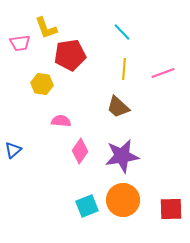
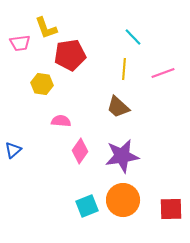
cyan line: moved 11 px right, 5 px down
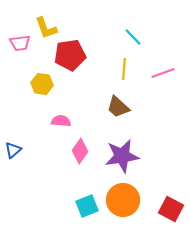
red square: rotated 30 degrees clockwise
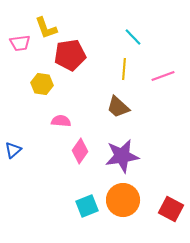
pink line: moved 3 px down
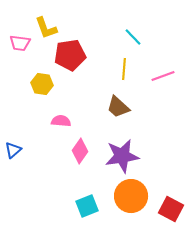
pink trapezoid: rotated 15 degrees clockwise
orange circle: moved 8 px right, 4 px up
